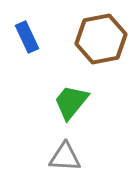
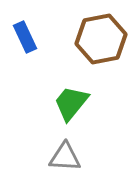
blue rectangle: moved 2 px left
green trapezoid: moved 1 px down
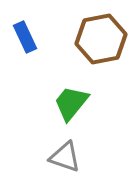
gray triangle: rotated 16 degrees clockwise
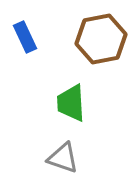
green trapezoid: rotated 42 degrees counterclockwise
gray triangle: moved 2 px left, 1 px down
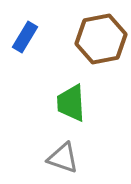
blue rectangle: rotated 56 degrees clockwise
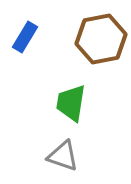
green trapezoid: rotated 12 degrees clockwise
gray triangle: moved 2 px up
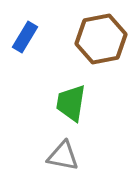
gray triangle: rotated 8 degrees counterclockwise
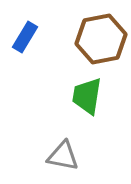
green trapezoid: moved 16 px right, 7 px up
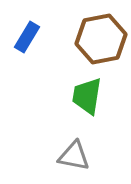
blue rectangle: moved 2 px right
gray triangle: moved 11 px right
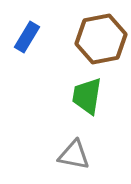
gray triangle: moved 1 px up
